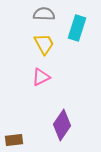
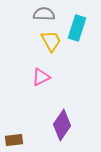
yellow trapezoid: moved 7 px right, 3 px up
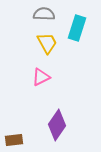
yellow trapezoid: moved 4 px left, 2 px down
purple diamond: moved 5 px left
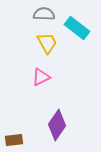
cyan rectangle: rotated 70 degrees counterclockwise
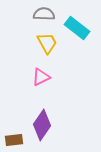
purple diamond: moved 15 px left
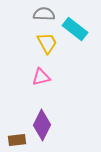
cyan rectangle: moved 2 px left, 1 px down
pink triangle: rotated 12 degrees clockwise
purple diamond: rotated 8 degrees counterclockwise
brown rectangle: moved 3 px right
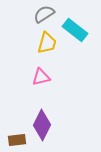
gray semicircle: rotated 35 degrees counterclockwise
cyan rectangle: moved 1 px down
yellow trapezoid: rotated 45 degrees clockwise
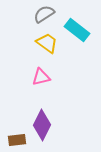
cyan rectangle: moved 2 px right
yellow trapezoid: rotated 70 degrees counterclockwise
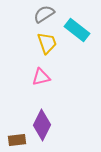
yellow trapezoid: rotated 35 degrees clockwise
